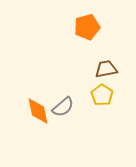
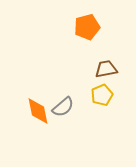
yellow pentagon: rotated 15 degrees clockwise
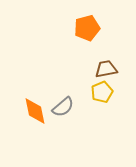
orange pentagon: moved 1 px down
yellow pentagon: moved 3 px up
orange diamond: moved 3 px left
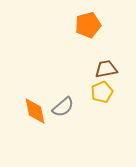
orange pentagon: moved 1 px right, 3 px up
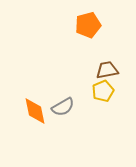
brown trapezoid: moved 1 px right, 1 px down
yellow pentagon: moved 1 px right, 1 px up
gray semicircle: rotated 10 degrees clockwise
